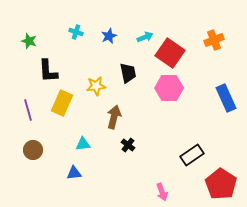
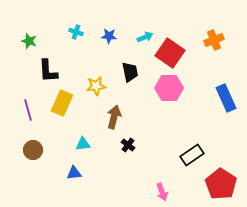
blue star: rotated 28 degrees clockwise
black trapezoid: moved 2 px right, 1 px up
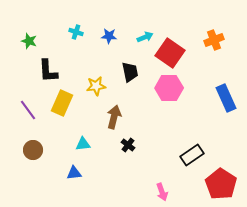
purple line: rotated 20 degrees counterclockwise
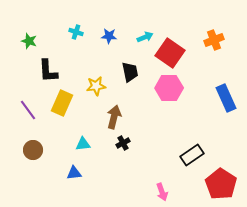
black cross: moved 5 px left, 2 px up; rotated 24 degrees clockwise
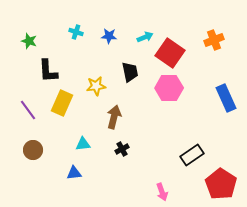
black cross: moved 1 px left, 6 px down
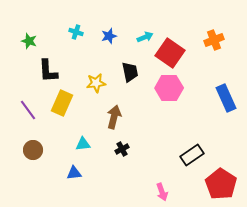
blue star: rotated 21 degrees counterclockwise
yellow star: moved 3 px up
